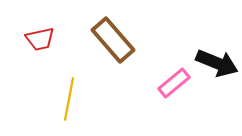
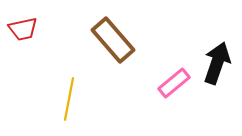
red trapezoid: moved 17 px left, 10 px up
black arrow: rotated 93 degrees counterclockwise
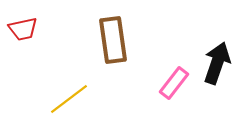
brown rectangle: rotated 33 degrees clockwise
pink rectangle: rotated 12 degrees counterclockwise
yellow line: rotated 42 degrees clockwise
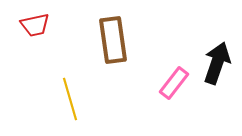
red trapezoid: moved 12 px right, 4 px up
yellow line: moved 1 px right; rotated 69 degrees counterclockwise
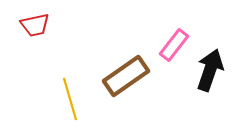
brown rectangle: moved 13 px right, 36 px down; rotated 63 degrees clockwise
black arrow: moved 7 px left, 7 px down
pink rectangle: moved 38 px up
